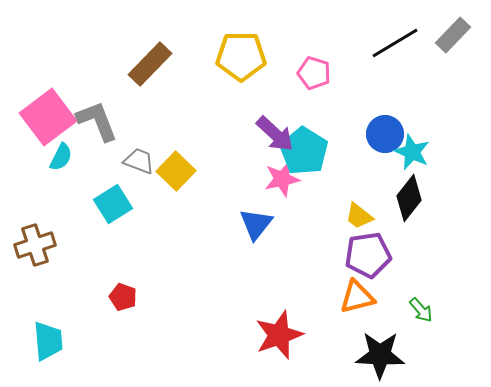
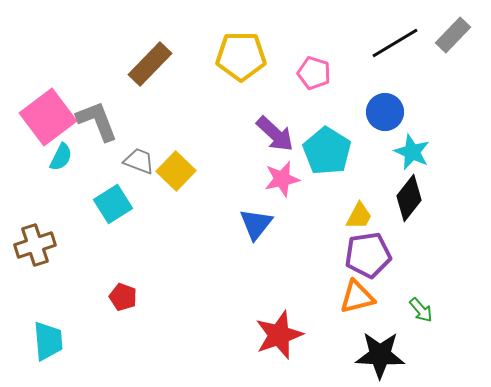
blue circle: moved 22 px up
cyan pentagon: moved 23 px right
yellow trapezoid: rotated 100 degrees counterclockwise
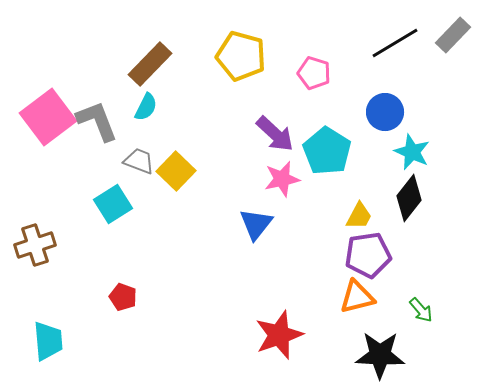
yellow pentagon: rotated 15 degrees clockwise
cyan semicircle: moved 85 px right, 50 px up
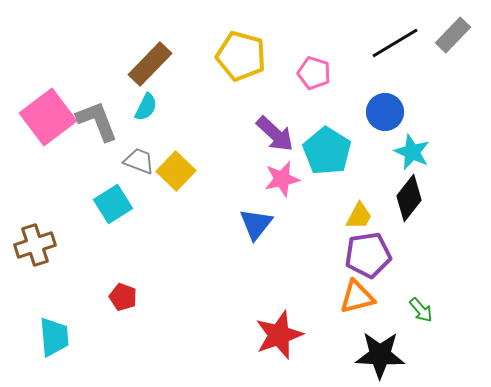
cyan trapezoid: moved 6 px right, 4 px up
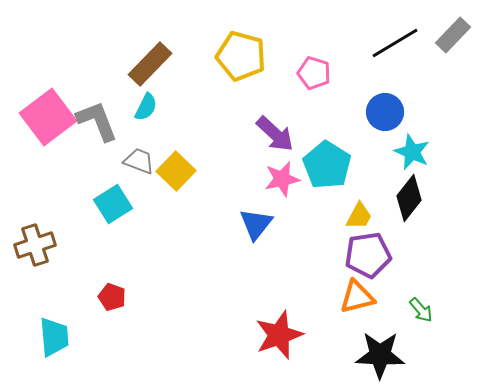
cyan pentagon: moved 14 px down
red pentagon: moved 11 px left
